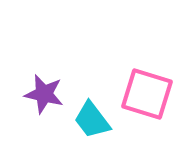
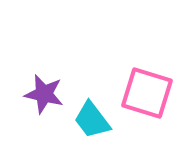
pink square: moved 1 px up
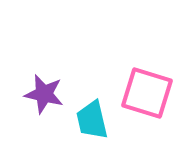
cyan trapezoid: rotated 24 degrees clockwise
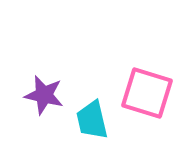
purple star: moved 1 px down
